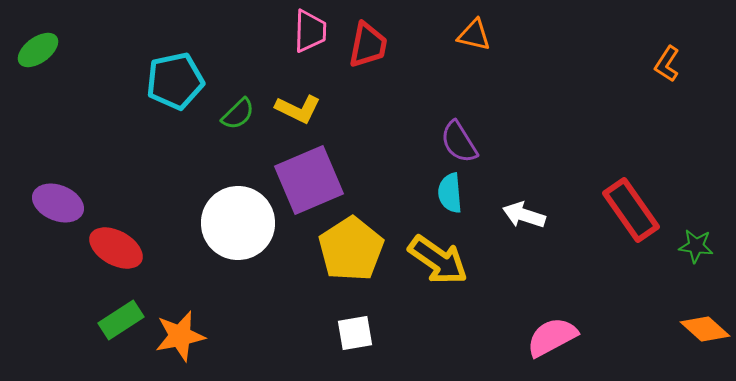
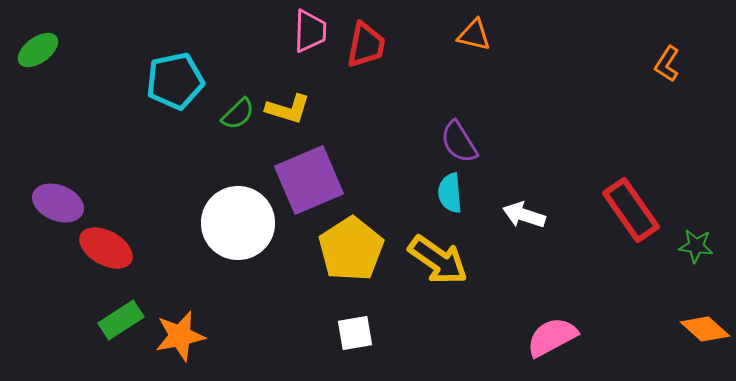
red trapezoid: moved 2 px left
yellow L-shape: moved 10 px left; rotated 9 degrees counterclockwise
red ellipse: moved 10 px left
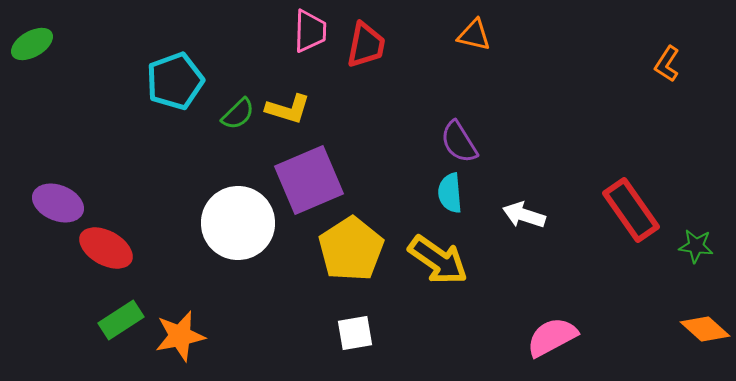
green ellipse: moved 6 px left, 6 px up; rotated 6 degrees clockwise
cyan pentagon: rotated 8 degrees counterclockwise
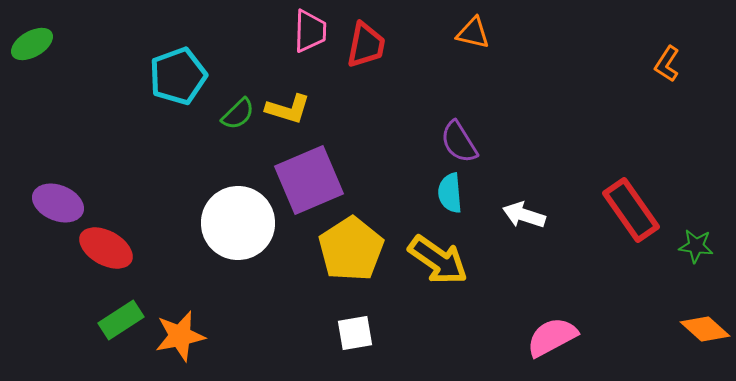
orange triangle: moved 1 px left, 2 px up
cyan pentagon: moved 3 px right, 5 px up
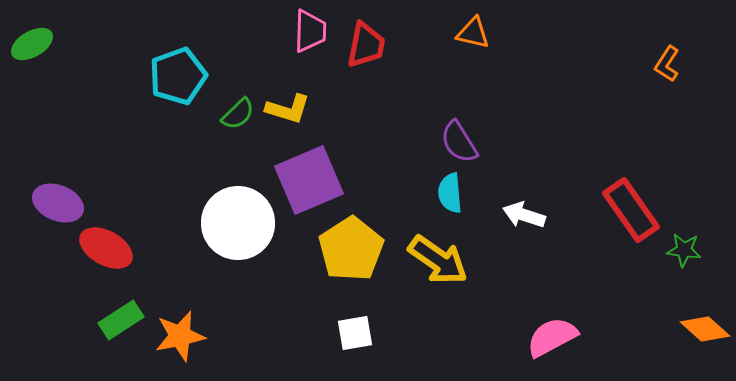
green star: moved 12 px left, 4 px down
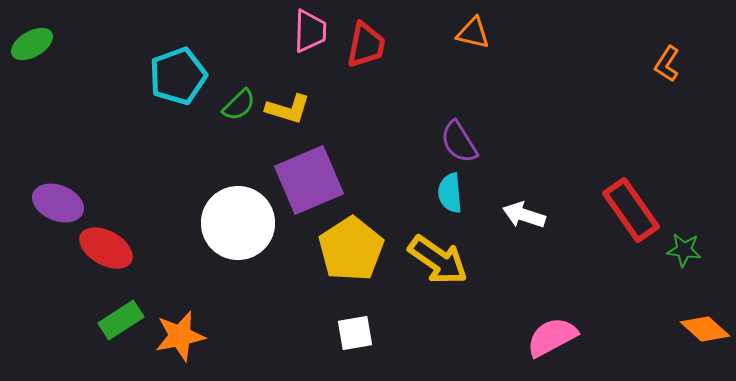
green semicircle: moved 1 px right, 9 px up
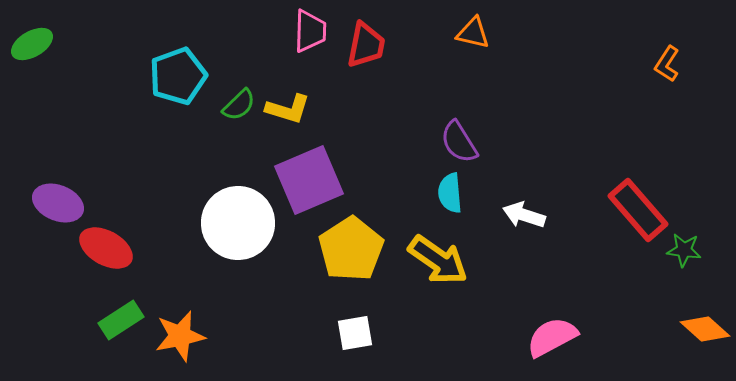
red rectangle: moved 7 px right; rotated 6 degrees counterclockwise
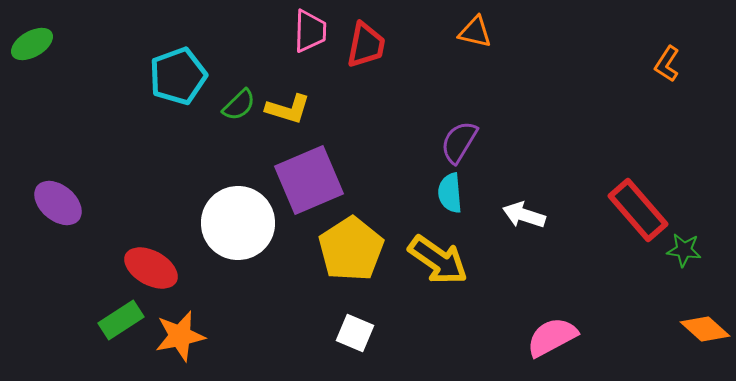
orange triangle: moved 2 px right, 1 px up
purple semicircle: rotated 63 degrees clockwise
purple ellipse: rotated 18 degrees clockwise
red ellipse: moved 45 px right, 20 px down
white square: rotated 33 degrees clockwise
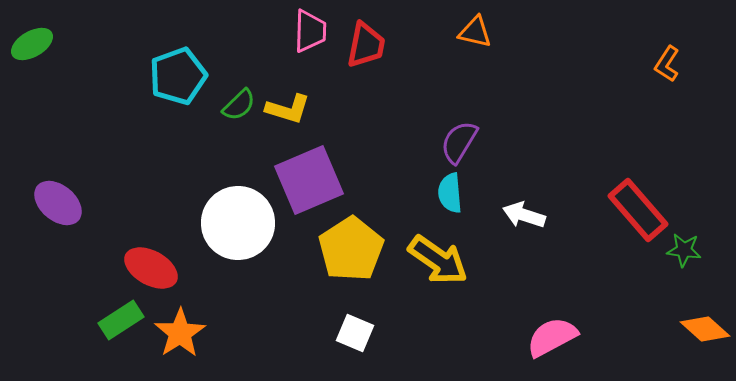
orange star: moved 3 px up; rotated 21 degrees counterclockwise
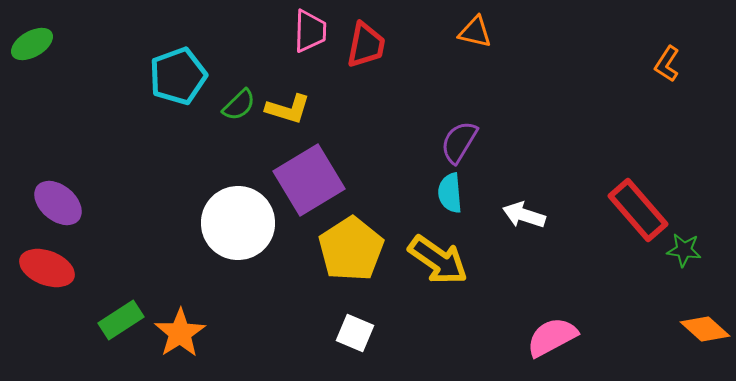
purple square: rotated 8 degrees counterclockwise
red ellipse: moved 104 px left; rotated 8 degrees counterclockwise
